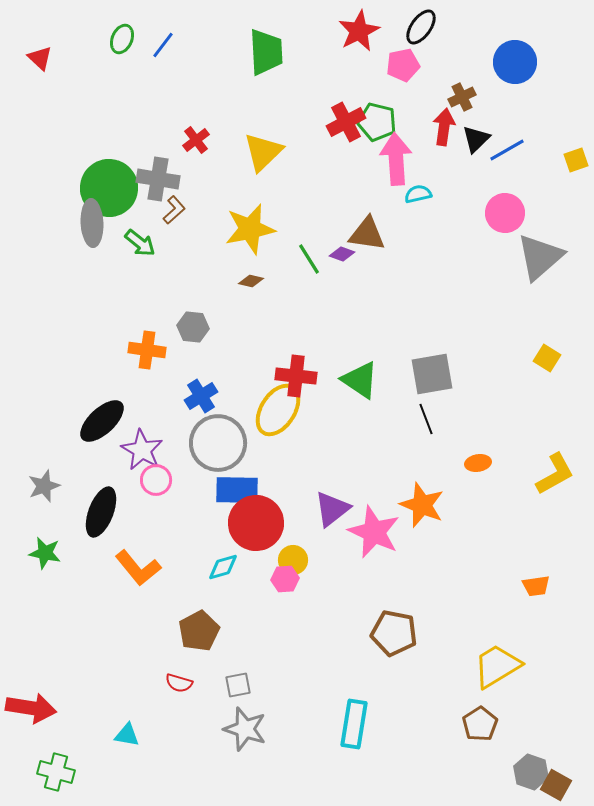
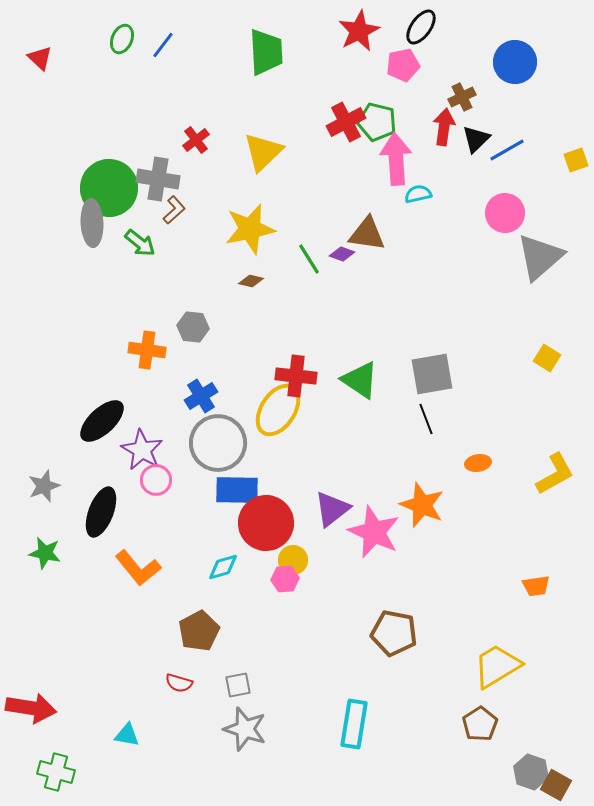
red circle at (256, 523): moved 10 px right
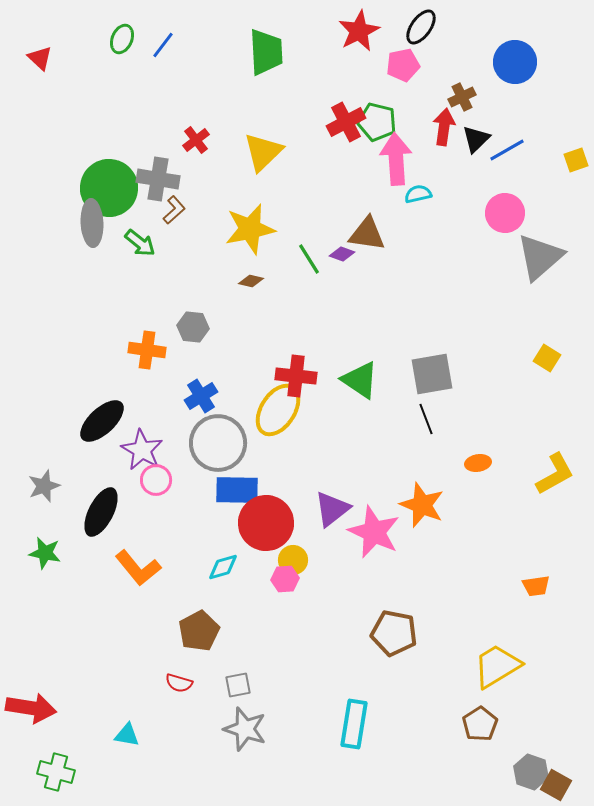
black ellipse at (101, 512): rotated 6 degrees clockwise
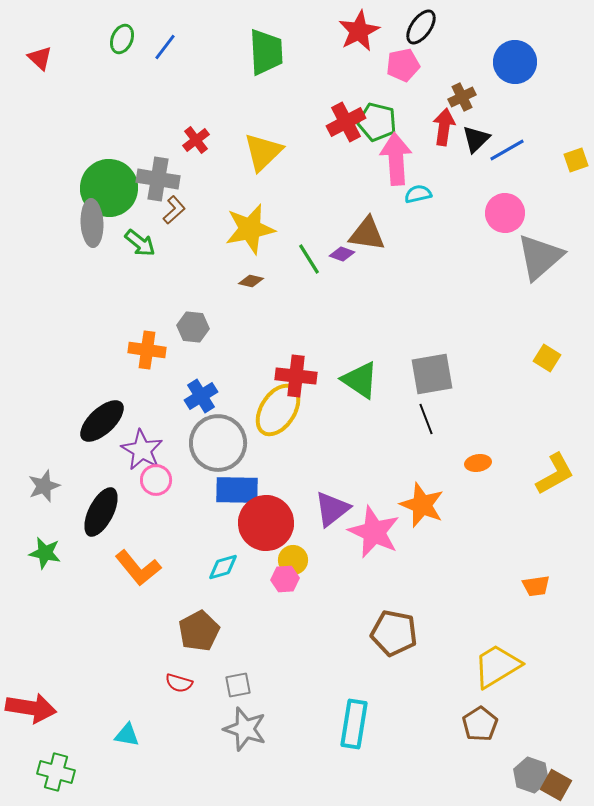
blue line at (163, 45): moved 2 px right, 2 px down
gray hexagon at (531, 772): moved 3 px down
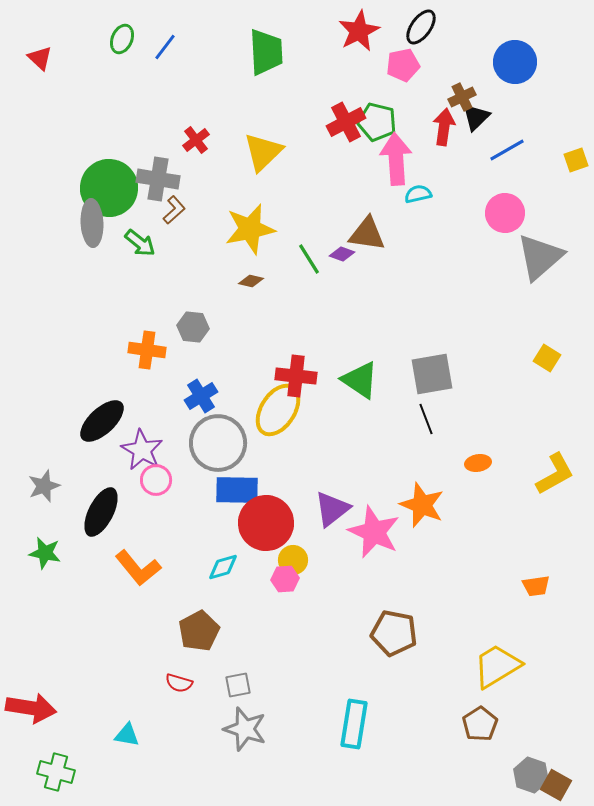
black triangle at (476, 139): moved 22 px up
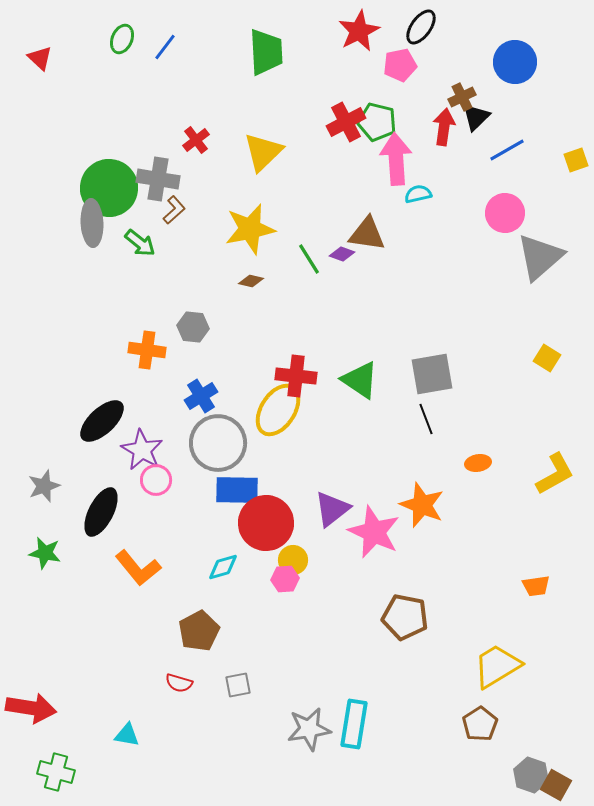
pink pentagon at (403, 65): moved 3 px left
brown pentagon at (394, 633): moved 11 px right, 16 px up
gray star at (245, 729): moved 64 px right; rotated 27 degrees counterclockwise
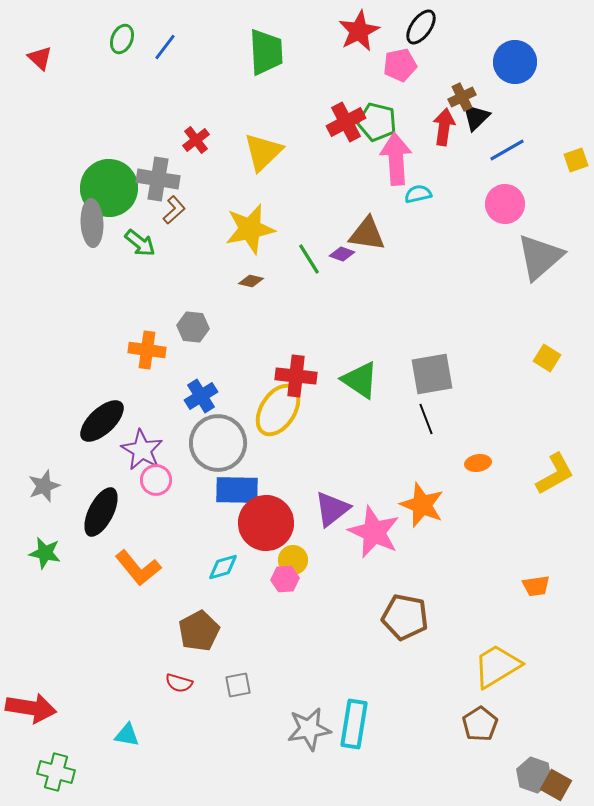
pink circle at (505, 213): moved 9 px up
gray hexagon at (531, 775): moved 3 px right
